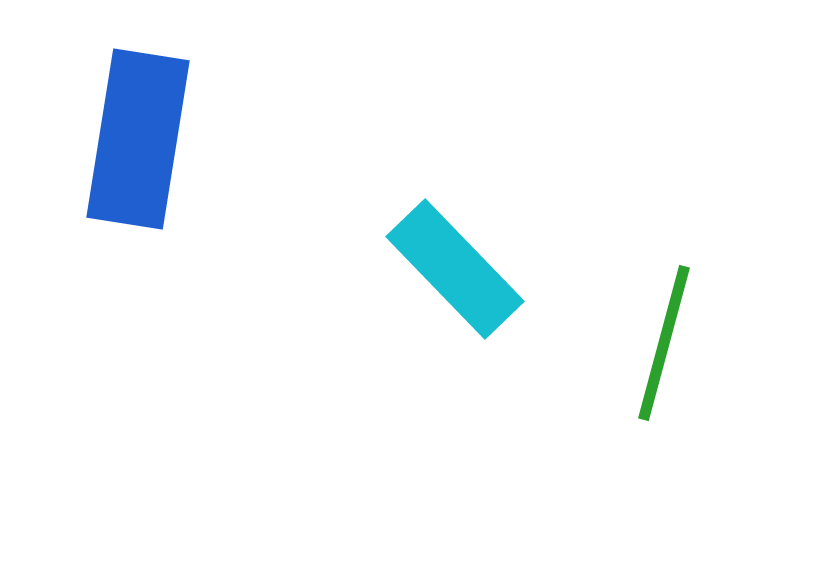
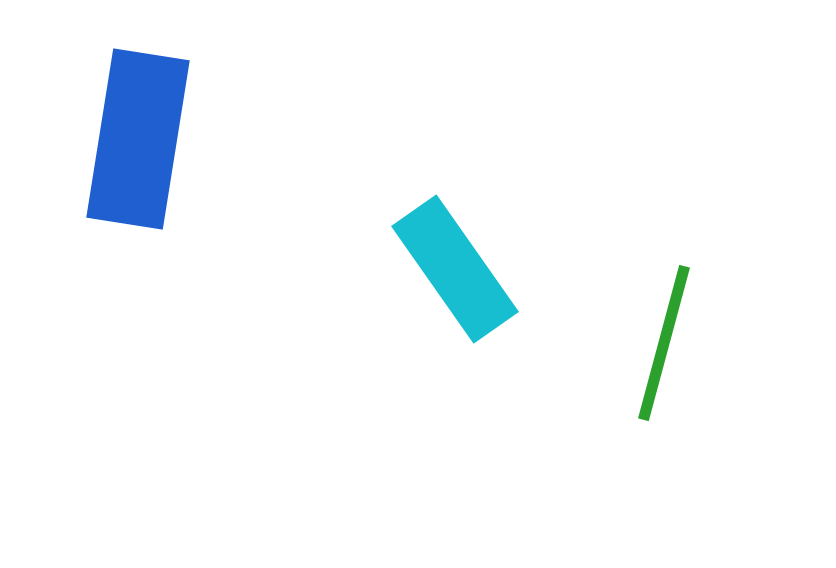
cyan rectangle: rotated 9 degrees clockwise
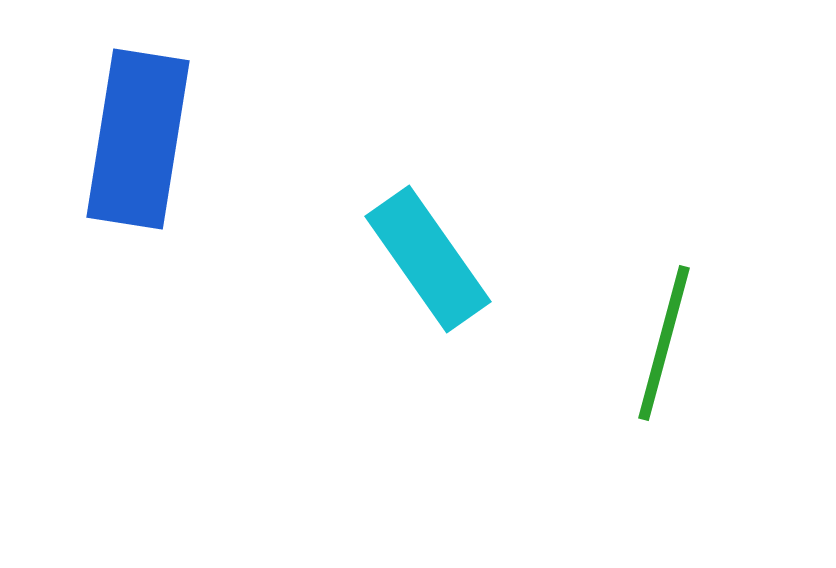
cyan rectangle: moved 27 px left, 10 px up
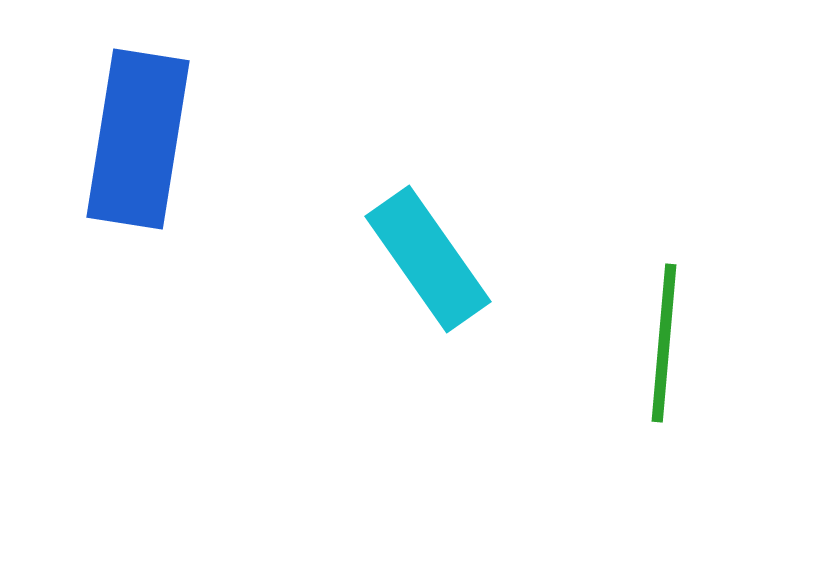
green line: rotated 10 degrees counterclockwise
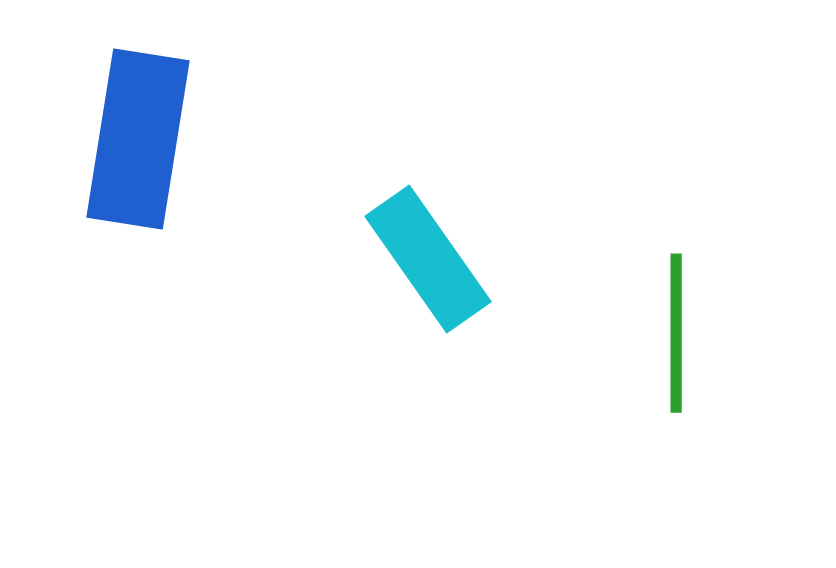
green line: moved 12 px right, 10 px up; rotated 5 degrees counterclockwise
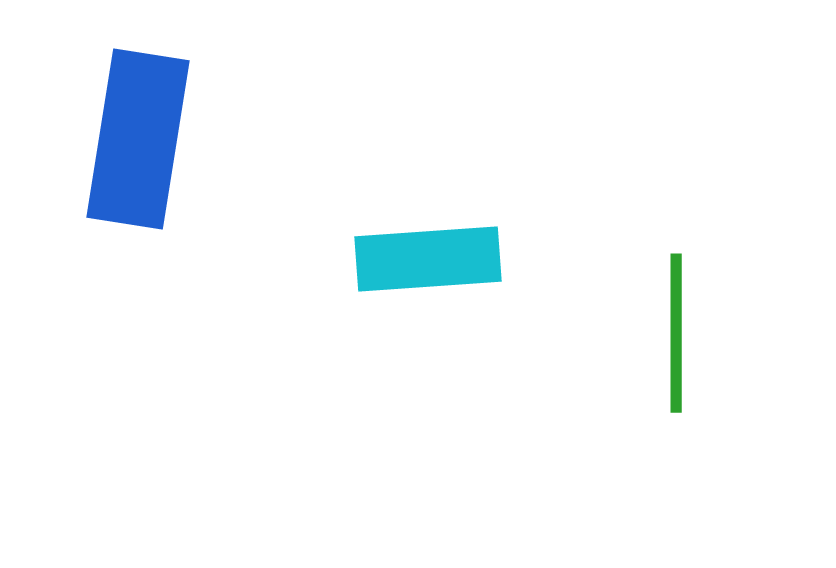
cyan rectangle: rotated 59 degrees counterclockwise
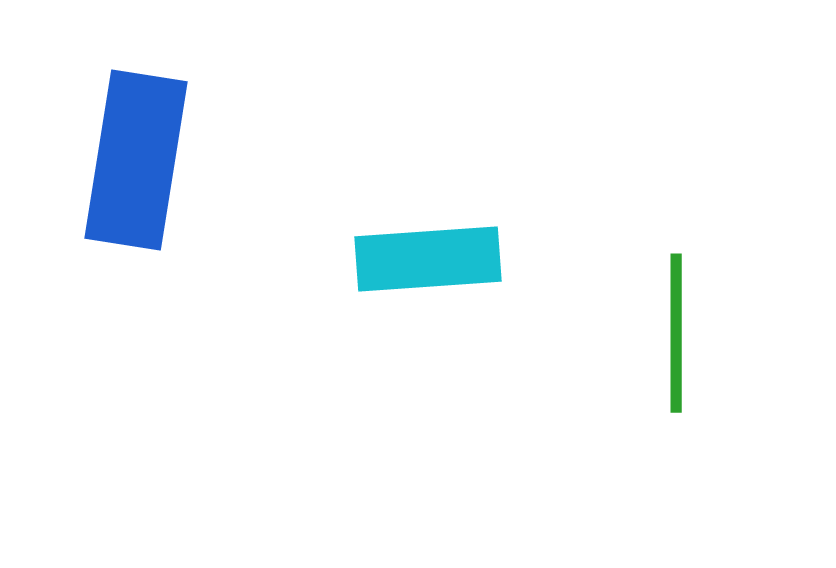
blue rectangle: moved 2 px left, 21 px down
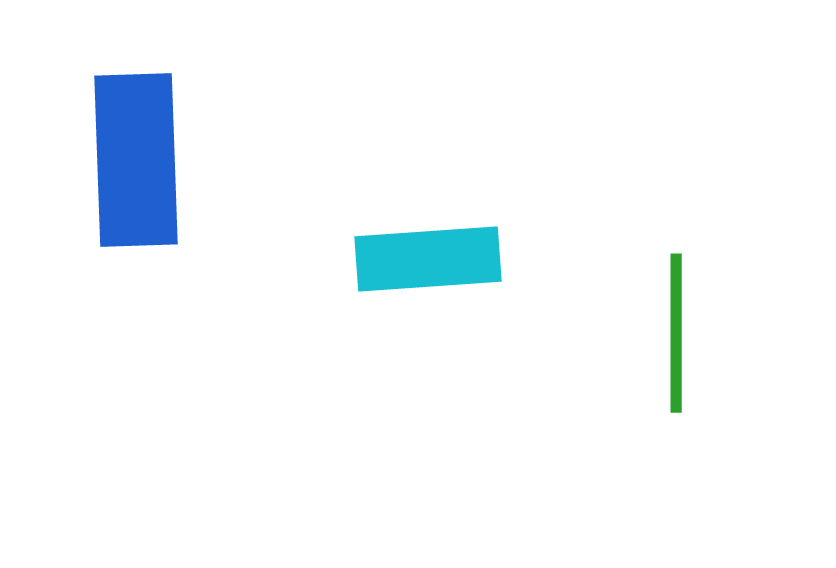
blue rectangle: rotated 11 degrees counterclockwise
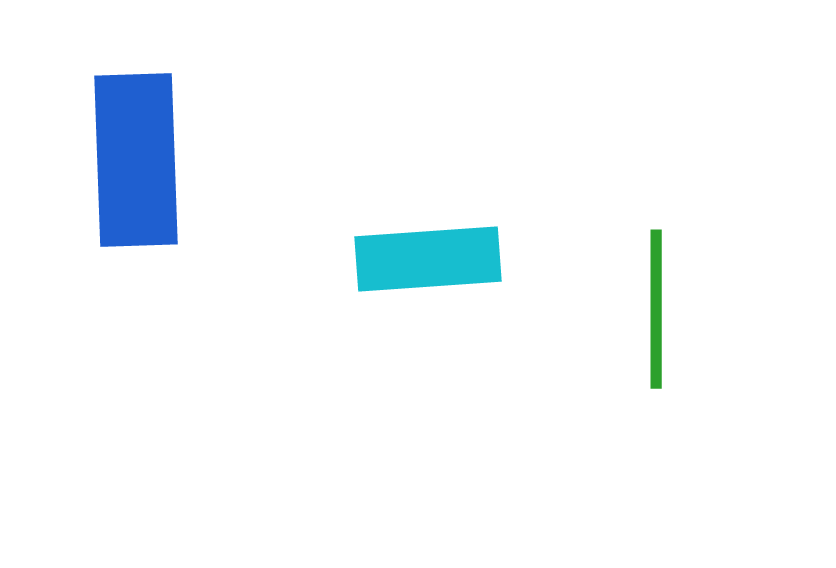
green line: moved 20 px left, 24 px up
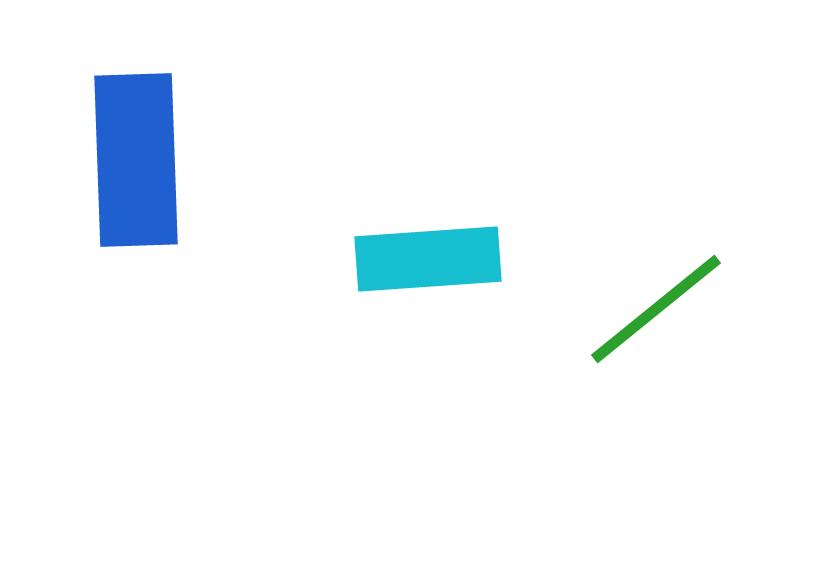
green line: rotated 51 degrees clockwise
